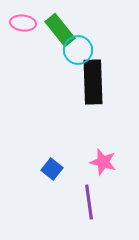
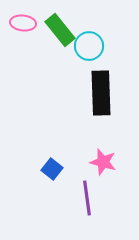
cyan circle: moved 11 px right, 4 px up
black rectangle: moved 8 px right, 11 px down
purple line: moved 2 px left, 4 px up
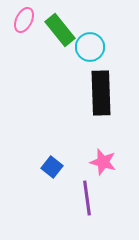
pink ellipse: moved 1 px right, 3 px up; rotated 70 degrees counterclockwise
cyan circle: moved 1 px right, 1 px down
blue square: moved 2 px up
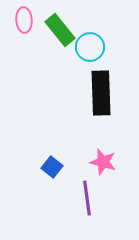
pink ellipse: rotated 30 degrees counterclockwise
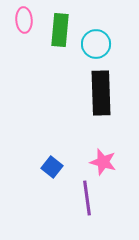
green rectangle: rotated 44 degrees clockwise
cyan circle: moved 6 px right, 3 px up
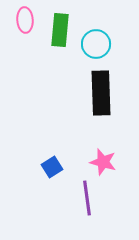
pink ellipse: moved 1 px right
blue square: rotated 20 degrees clockwise
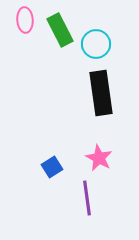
green rectangle: rotated 32 degrees counterclockwise
black rectangle: rotated 6 degrees counterclockwise
pink star: moved 4 px left, 4 px up; rotated 12 degrees clockwise
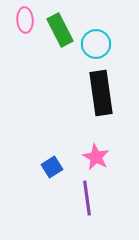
pink star: moved 3 px left, 1 px up
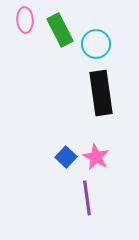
blue square: moved 14 px right, 10 px up; rotated 15 degrees counterclockwise
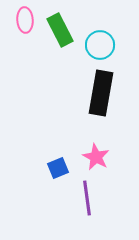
cyan circle: moved 4 px right, 1 px down
black rectangle: rotated 18 degrees clockwise
blue square: moved 8 px left, 11 px down; rotated 25 degrees clockwise
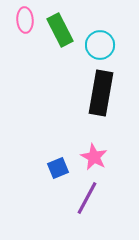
pink star: moved 2 px left
purple line: rotated 36 degrees clockwise
